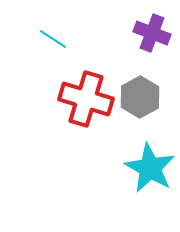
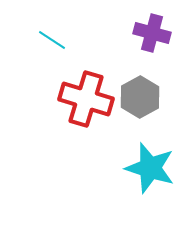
purple cross: rotated 6 degrees counterclockwise
cyan line: moved 1 px left, 1 px down
cyan star: rotated 12 degrees counterclockwise
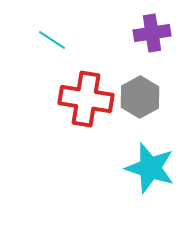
purple cross: rotated 24 degrees counterclockwise
red cross: rotated 8 degrees counterclockwise
